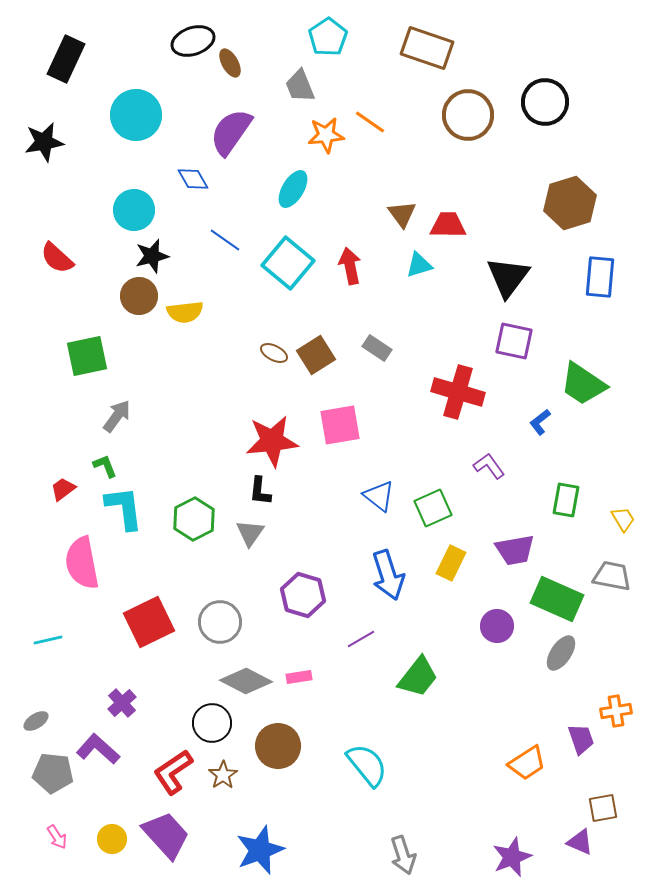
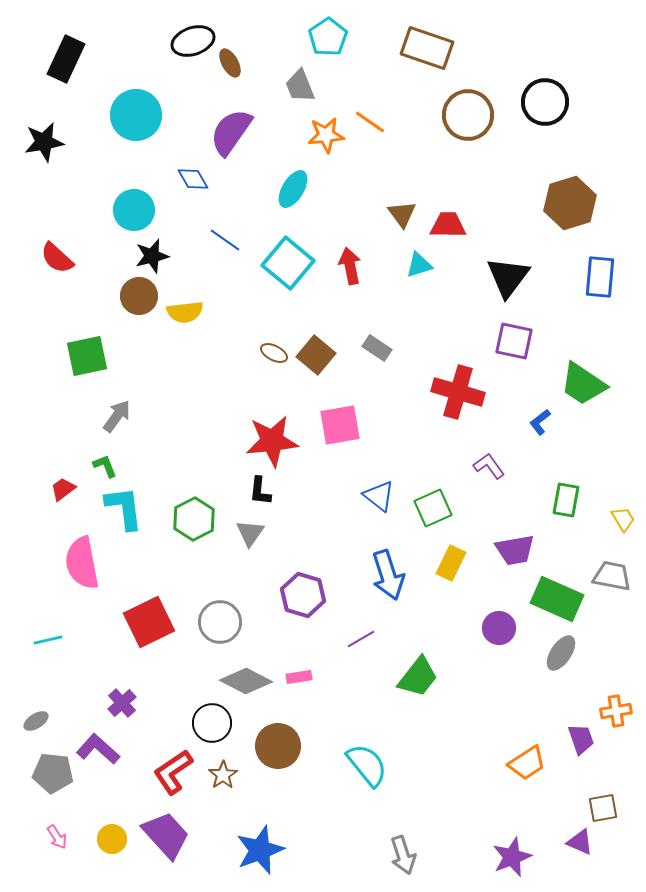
brown square at (316, 355): rotated 18 degrees counterclockwise
purple circle at (497, 626): moved 2 px right, 2 px down
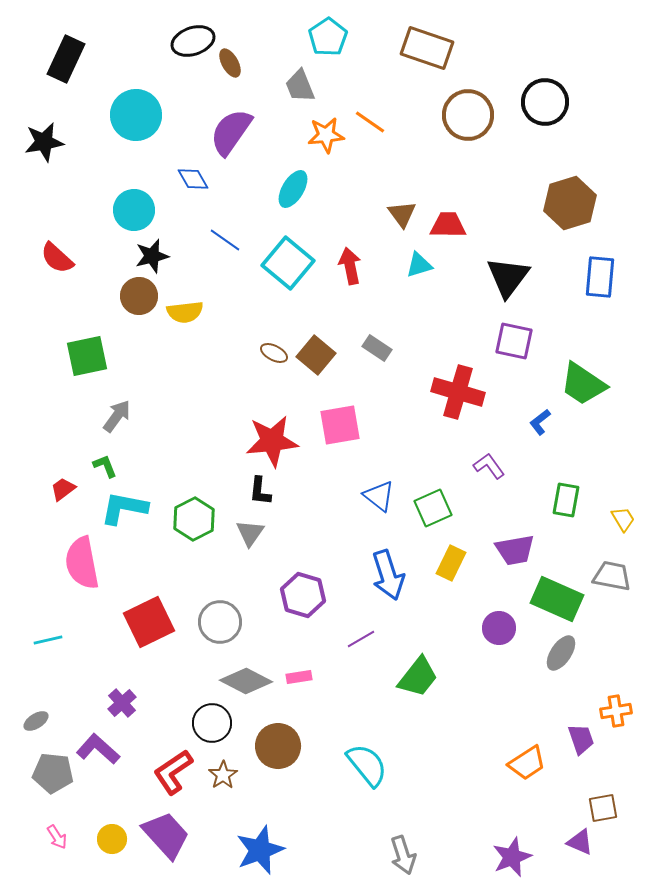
cyan L-shape at (124, 508): rotated 72 degrees counterclockwise
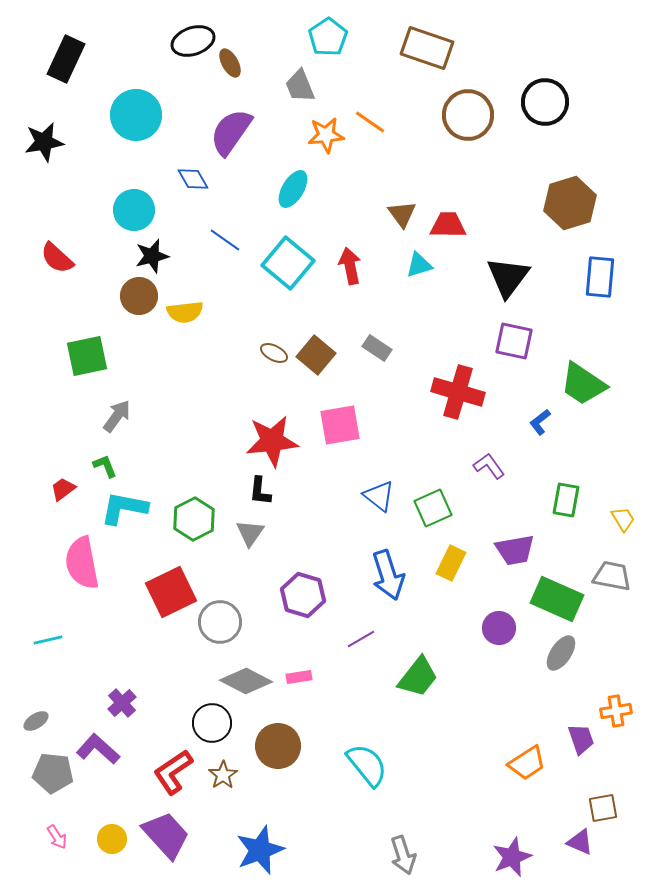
red square at (149, 622): moved 22 px right, 30 px up
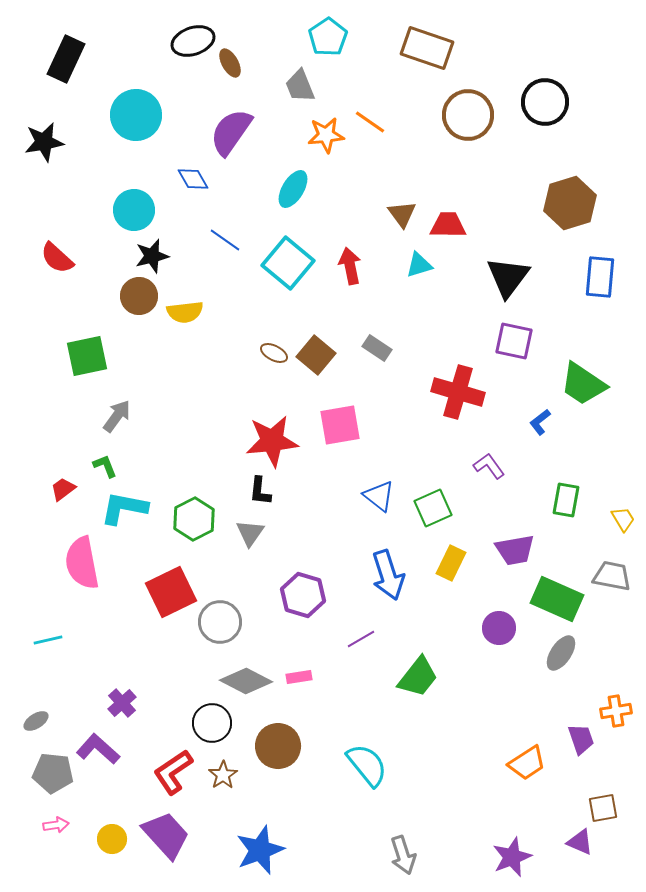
pink arrow at (57, 837): moved 1 px left, 12 px up; rotated 65 degrees counterclockwise
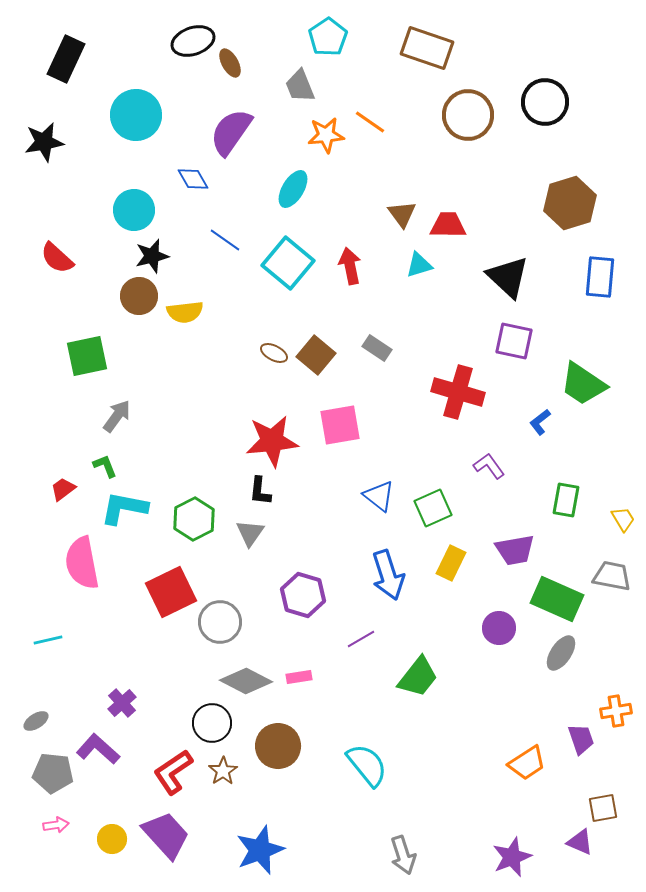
black triangle at (508, 277): rotated 24 degrees counterclockwise
brown star at (223, 775): moved 4 px up
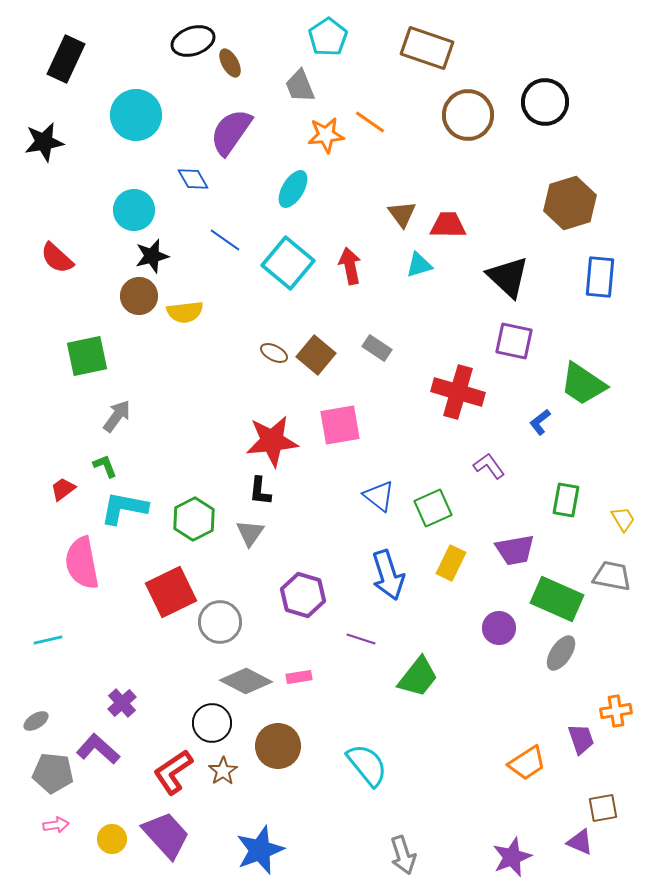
purple line at (361, 639): rotated 48 degrees clockwise
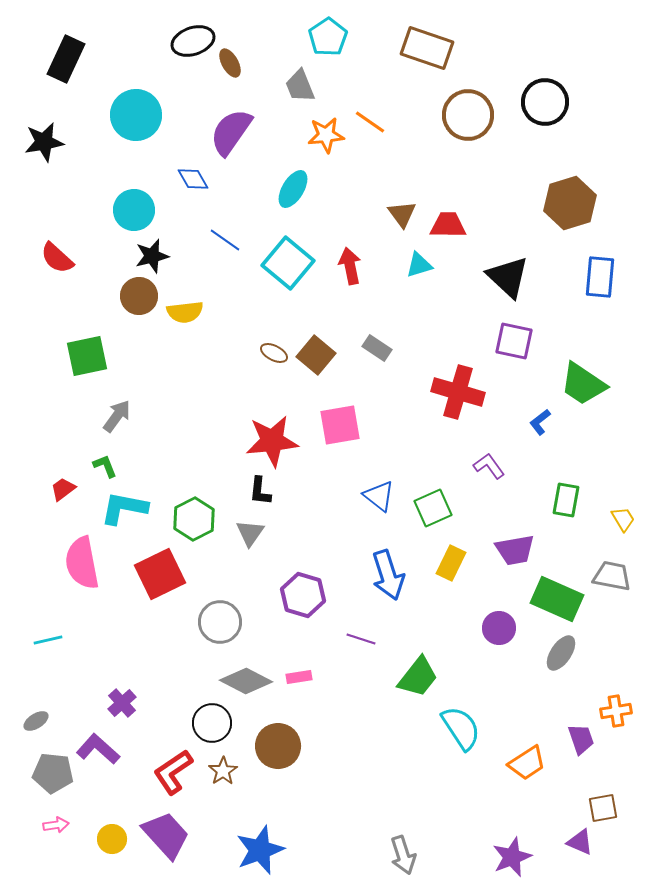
red square at (171, 592): moved 11 px left, 18 px up
cyan semicircle at (367, 765): moved 94 px right, 37 px up; rotated 6 degrees clockwise
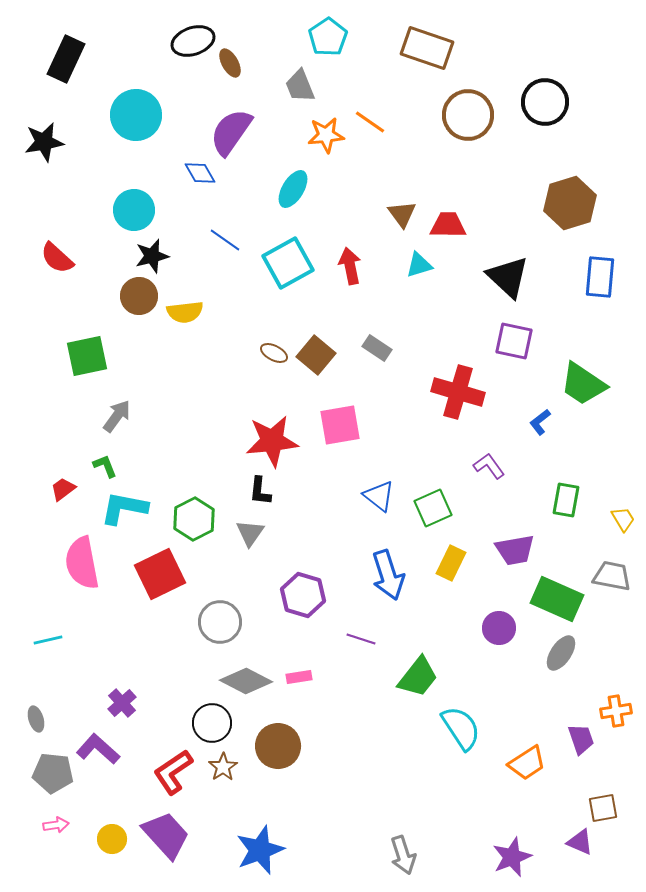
blue diamond at (193, 179): moved 7 px right, 6 px up
cyan square at (288, 263): rotated 21 degrees clockwise
gray ellipse at (36, 721): moved 2 px up; rotated 75 degrees counterclockwise
brown star at (223, 771): moved 4 px up
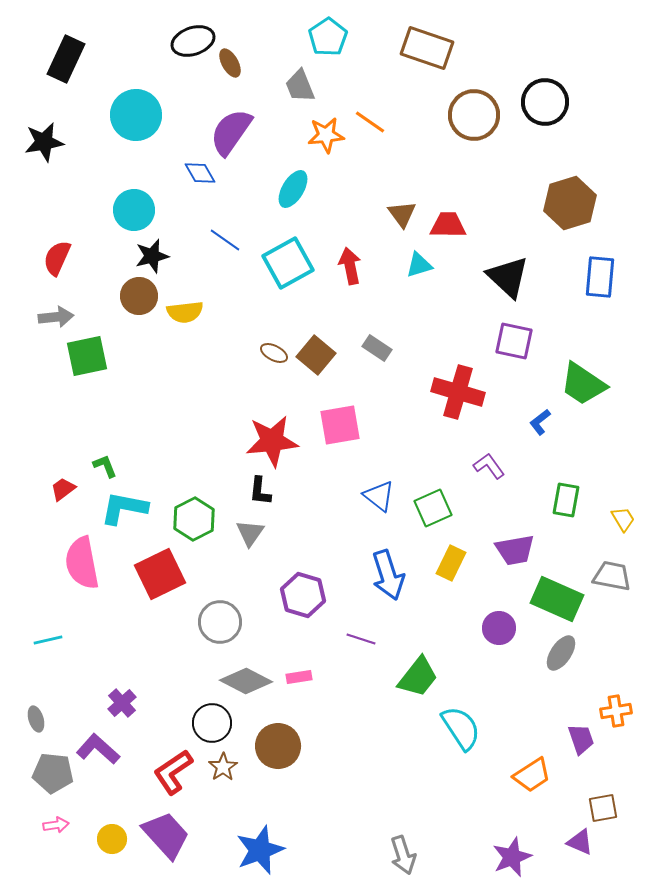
brown circle at (468, 115): moved 6 px right
red semicircle at (57, 258): rotated 72 degrees clockwise
gray arrow at (117, 416): moved 61 px left, 99 px up; rotated 48 degrees clockwise
orange trapezoid at (527, 763): moved 5 px right, 12 px down
